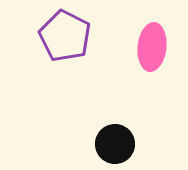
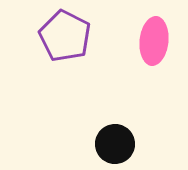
pink ellipse: moved 2 px right, 6 px up
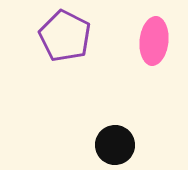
black circle: moved 1 px down
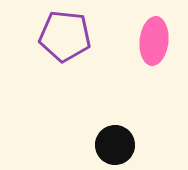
purple pentagon: rotated 21 degrees counterclockwise
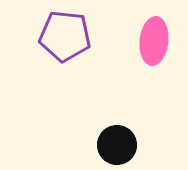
black circle: moved 2 px right
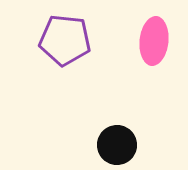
purple pentagon: moved 4 px down
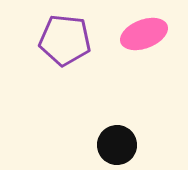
pink ellipse: moved 10 px left, 7 px up; rotated 63 degrees clockwise
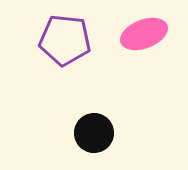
black circle: moved 23 px left, 12 px up
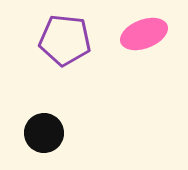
black circle: moved 50 px left
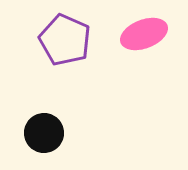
purple pentagon: rotated 18 degrees clockwise
